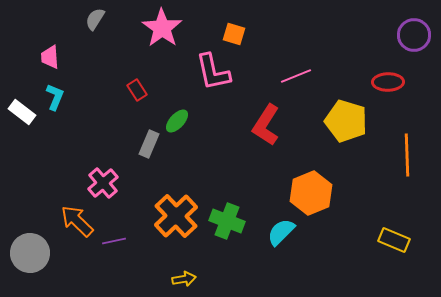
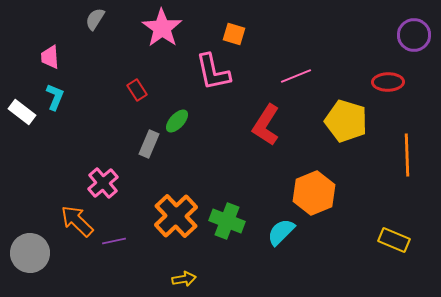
orange hexagon: moved 3 px right
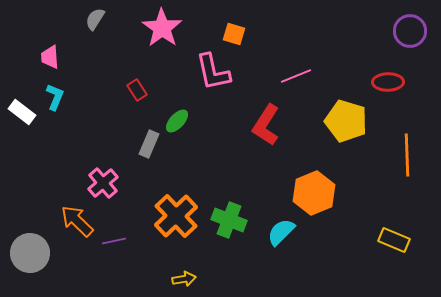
purple circle: moved 4 px left, 4 px up
green cross: moved 2 px right, 1 px up
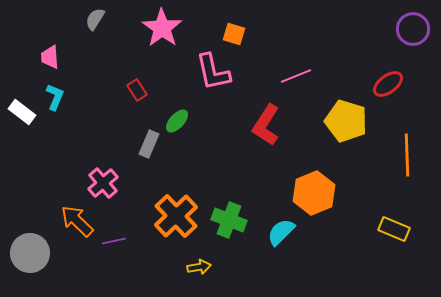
purple circle: moved 3 px right, 2 px up
red ellipse: moved 2 px down; rotated 36 degrees counterclockwise
yellow rectangle: moved 11 px up
yellow arrow: moved 15 px right, 12 px up
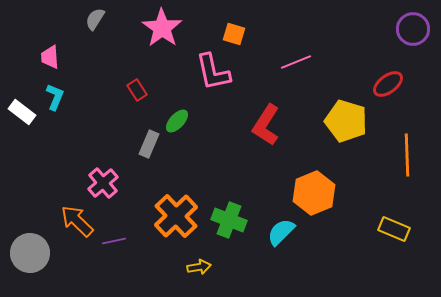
pink line: moved 14 px up
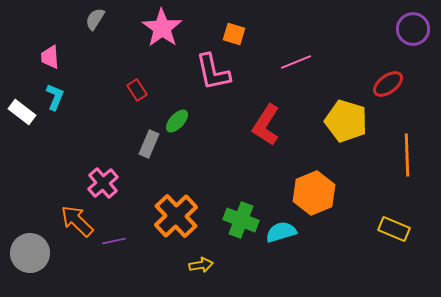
green cross: moved 12 px right
cyan semicircle: rotated 28 degrees clockwise
yellow arrow: moved 2 px right, 2 px up
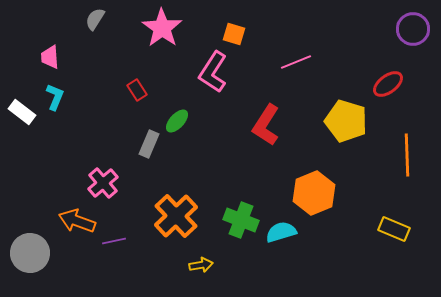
pink L-shape: rotated 45 degrees clockwise
orange arrow: rotated 24 degrees counterclockwise
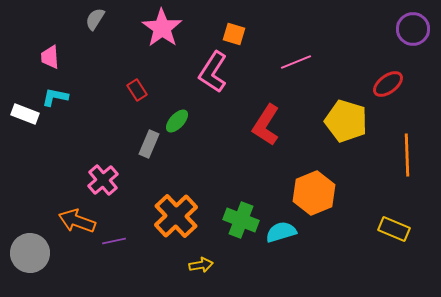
cyan L-shape: rotated 100 degrees counterclockwise
white rectangle: moved 3 px right, 2 px down; rotated 16 degrees counterclockwise
pink cross: moved 3 px up
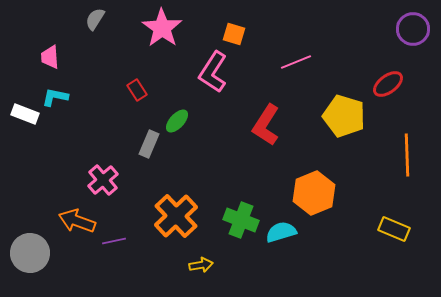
yellow pentagon: moved 2 px left, 5 px up
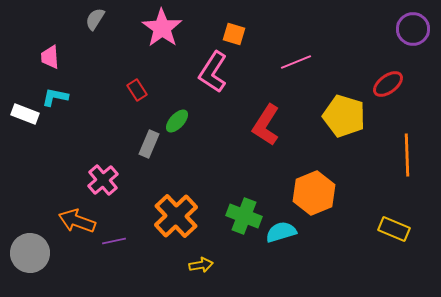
green cross: moved 3 px right, 4 px up
